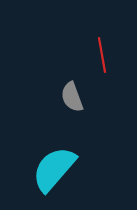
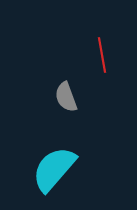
gray semicircle: moved 6 px left
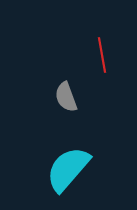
cyan semicircle: moved 14 px right
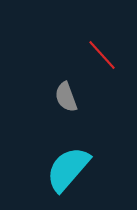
red line: rotated 32 degrees counterclockwise
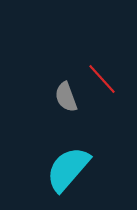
red line: moved 24 px down
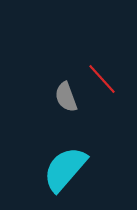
cyan semicircle: moved 3 px left
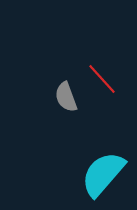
cyan semicircle: moved 38 px right, 5 px down
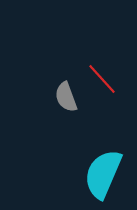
cyan semicircle: rotated 18 degrees counterclockwise
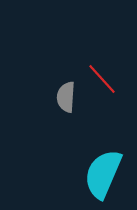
gray semicircle: rotated 24 degrees clockwise
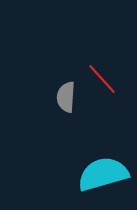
cyan semicircle: rotated 51 degrees clockwise
